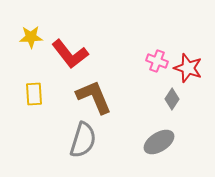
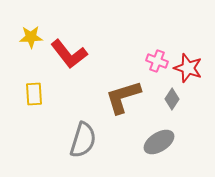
red L-shape: moved 1 px left
brown L-shape: moved 29 px right; rotated 84 degrees counterclockwise
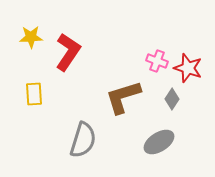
red L-shape: moved 1 px left, 2 px up; rotated 108 degrees counterclockwise
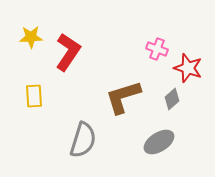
pink cross: moved 12 px up
yellow rectangle: moved 2 px down
gray diamond: rotated 15 degrees clockwise
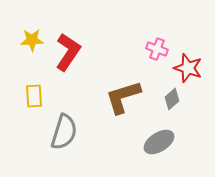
yellow star: moved 1 px right, 3 px down
gray semicircle: moved 19 px left, 8 px up
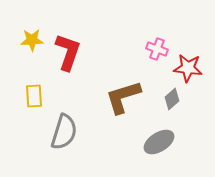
red L-shape: rotated 15 degrees counterclockwise
red star: rotated 12 degrees counterclockwise
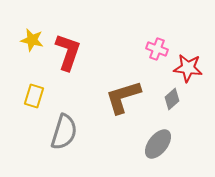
yellow star: rotated 15 degrees clockwise
yellow rectangle: rotated 20 degrees clockwise
gray ellipse: moved 1 px left, 2 px down; rotated 20 degrees counterclockwise
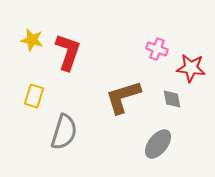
red star: moved 3 px right
gray diamond: rotated 60 degrees counterclockwise
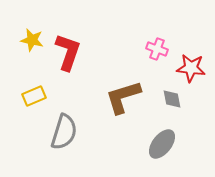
yellow rectangle: rotated 50 degrees clockwise
gray ellipse: moved 4 px right
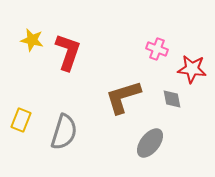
red star: moved 1 px right, 1 px down
yellow rectangle: moved 13 px left, 24 px down; rotated 45 degrees counterclockwise
gray ellipse: moved 12 px left, 1 px up
